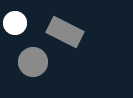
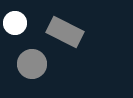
gray circle: moved 1 px left, 2 px down
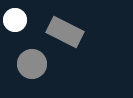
white circle: moved 3 px up
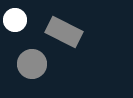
gray rectangle: moved 1 px left
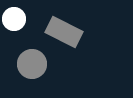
white circle: moved 1 px left, 1 px up
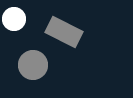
gray circle: moved 1 px right, 1 px down
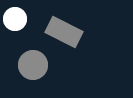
white circle: moved 1 px right
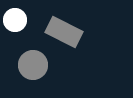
white circle: moved 1 px down
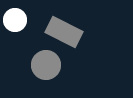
gray circle: moved 13 px right
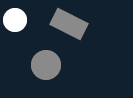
gray rectangle: moved 5 px right, 8 px up
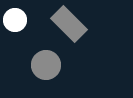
gray rectangle: rotated 18 degrees clockwise
